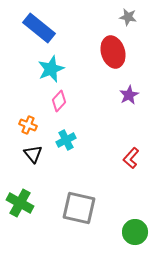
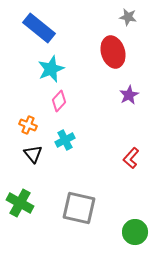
cyan cross: moved 1 px left
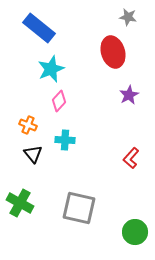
cyan cross: rotated 30 degrees clockwise
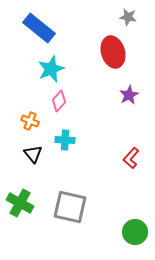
orange cross: moved 2 px right, 4 px up
gray square: moved 9 px left, 1 px up
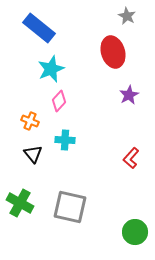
gray star: moved 1 px left, 1 px up; rotated 18 degrees clockwise
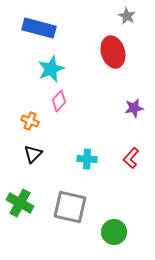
blue rectangle: rotated 24 degrees counterclockwise
purple star: moved 5 px right, 13 px down; rotated 18 degrees clockwise
cyan cross: moved 22 px right, 19 px down
black triangle: rotated 24 degrees clockwise
green circle: moved 21 px left
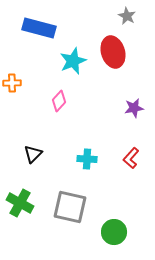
cyan star: moved 22 px right, 8 px up
orange cross: moved 18 px left, 38 px up; rotated 24 degrees counterclockwise
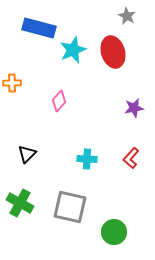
cyan star: moved 11 px up
black triangle: moved 6 px left
